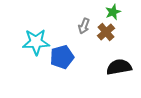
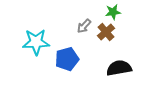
green star: rotated 14 degrees clockwise
gray arrow: rotated 21 degrees clockwise
blue pentagon: moved 5 px right, 2 px down
black semicircle: moved 1 px down
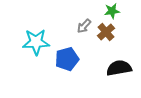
green star: moved 1 px left, 1 px up
